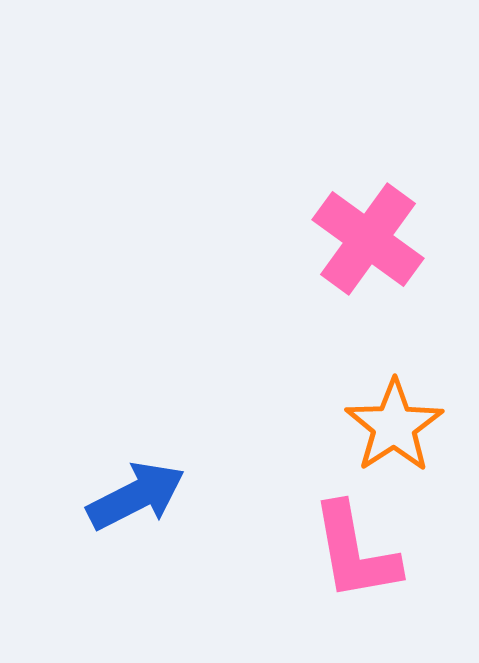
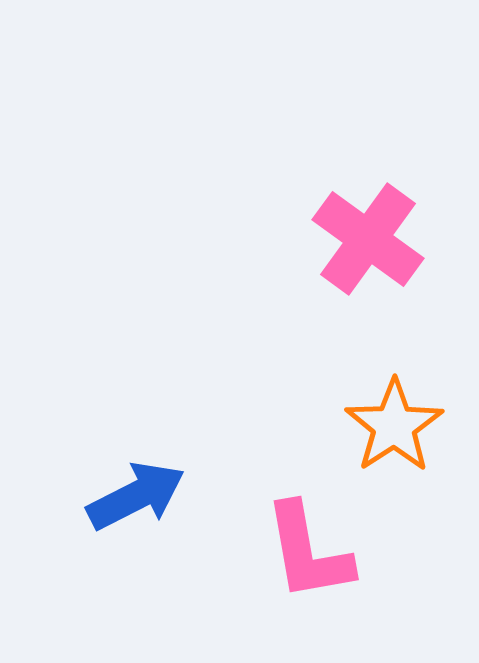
pink L-shape: moved 47 px left
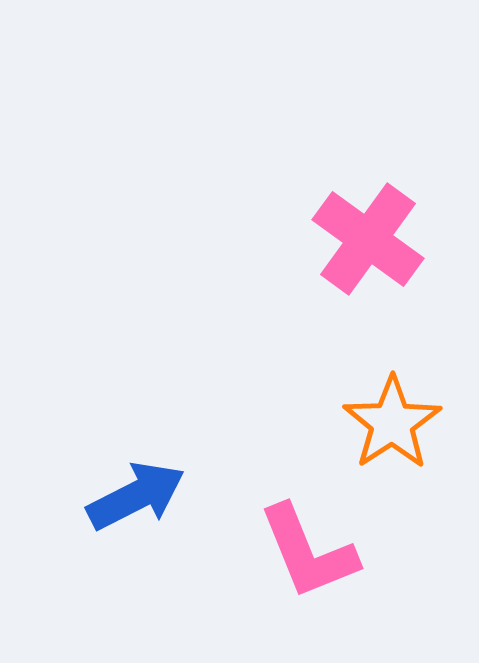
orange star: moved 2 px left, 3 px up
pink L-shape: rotated 12 degrees counterclockwise
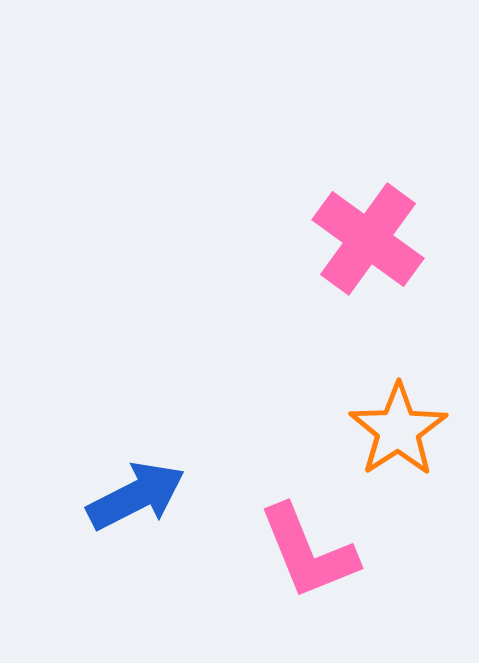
orange star: moved 6 px right, 7 px down
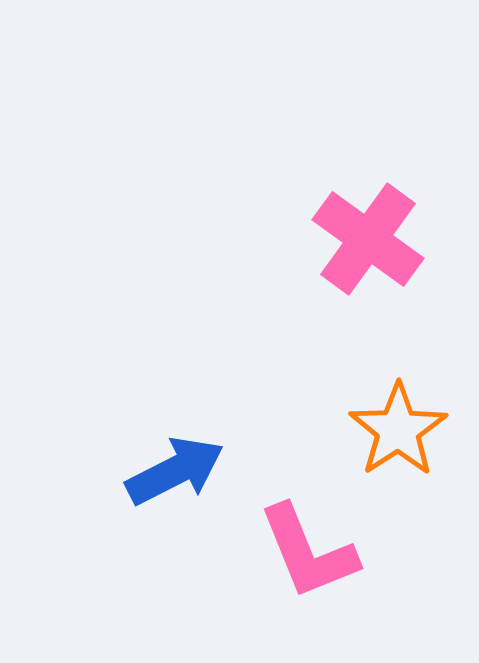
blue arrow: moved 39 px right, 25 px up
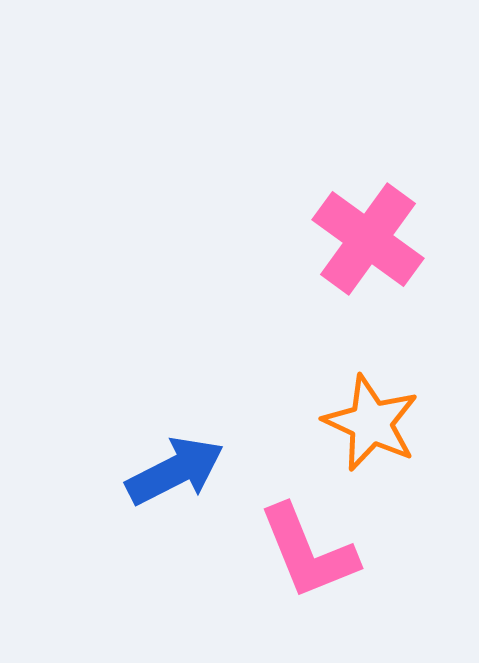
orange star: moved 27 px left, 7 px up; rotated 14 degrees counterclockwise
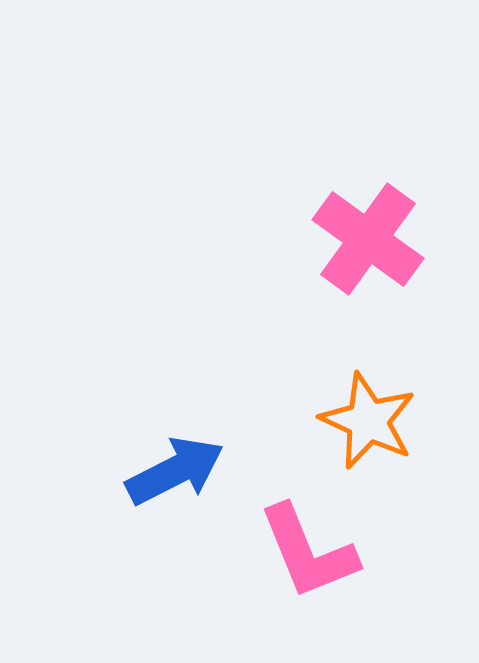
orange star: moved 3 px left, 2 px up
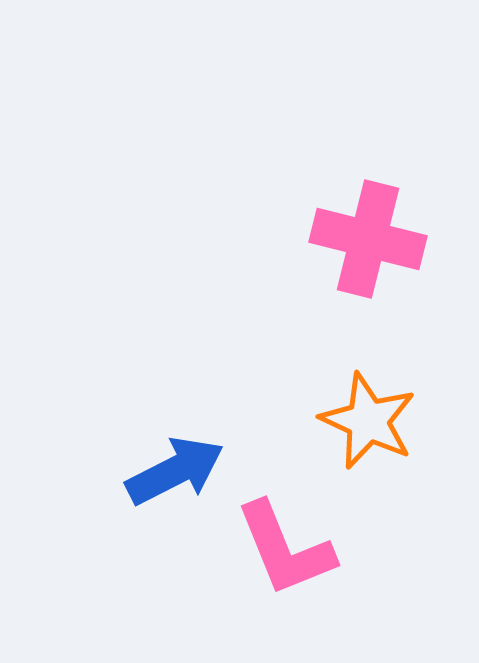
pink cross: rotated 22 degrees counterclockwise
pink L-shape: moved 23 px left, 3 px up
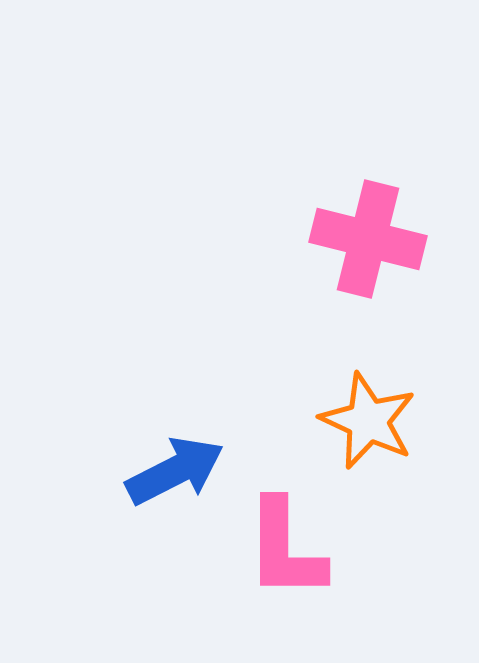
pink L-shape: rotated 22 degrees clockwise
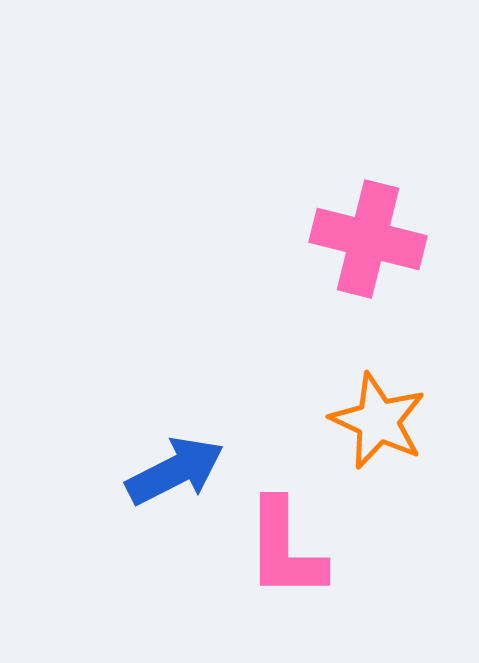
orange star: moved 10 px right
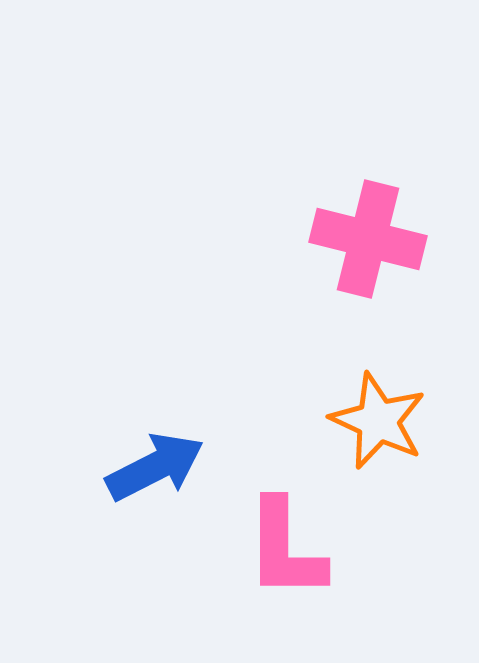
blue arrow: moved 20 px left, 4 px up
